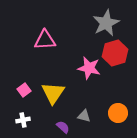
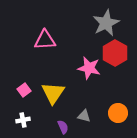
red hexagon: rotated 15 degrees counterclockwise
purple semicircle: rotated 24 degrees clockwise
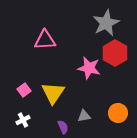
gray triangle: rotated 24 degrees counterclockwise
white cross: rotated 16 degrees counterclockwise
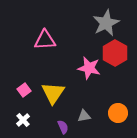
white cross: rotated 16 degrees counterclockwise
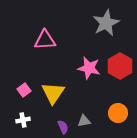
red hexagon: moved 5 px right, 13 px down
gray triangle: moved 5 px down
white cross: rotated 32 degrees clockwise
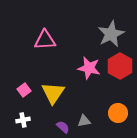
gray star: moved 5 px right, 11 px down
purple semicircle: rotated 24 degrees counterclockwise
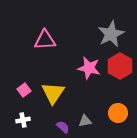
gray triangle: moved 1 px right
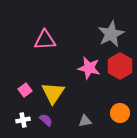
pink square: moved 1 px right
orange circle: moved 2 px right
purple semicircle: moved 17 px left, 7 px up
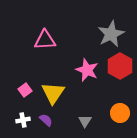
pink star: moved 2 px left, 2 px down; rotated 10 degrees clockwise
gray triangle: rotated 48 degrees counterclockwise
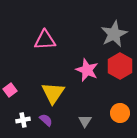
gray star: moved 3 px right
pink square: moved 15 px left
